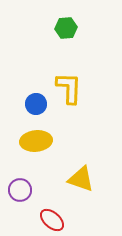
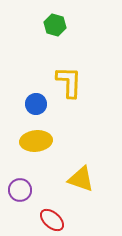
green hexagon: moved 11 px left, 3 px up; rotated 20 degrees clockwise
yellow L-shape: moved 6 px up
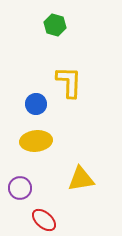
yellow triangle: rotated 28 degrees counterclockwise
purple circle: moved 2 px up
red ellipse: moved 8 px left
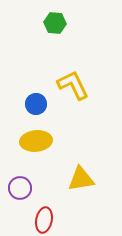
green hexagon: moved 2 px up; rotated 10 degrees counterclockwise
yellow L-shape: moved 4 px right, 3 px down; rotated 28 degrees counterclockwise
red ellipse: rotated 60 degrees clockwise
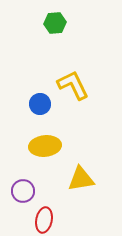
green hexagon: rotated 10 degrees counterclockwise
blue circle: moved 4 px right
yellow ellipse: moved 9 px right, 5 px down
purple circle: moved 3 px right, 3 px down
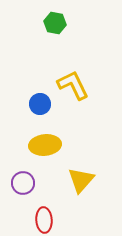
green hexagon: rotated 15 degrees clockwise
yellow ellipse: moved 1 px up
yellow triangle: moved 1 px down; rotated 40 degrees counterclockwise
purple circle: moved 8 px up
red ellipse: rotated 15 degrees counterclockwise
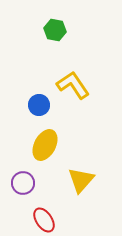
green hexagon: moved 7 px down
yellow L-shape: rotated 8 degrees counterclockwise
blue circle: moved 1 px left, 1 px down
yellow ellipse: rotated 56 degrees counterclockwise
red ellipse: rotated 30 degrees counterclockwise
